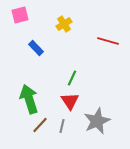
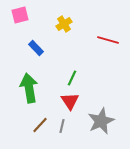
red line: moved 1 px up
green arrow: moved 11 px up; rotated 8 degrees clockwise
gray star: moved 4 px right
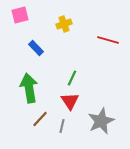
yellow cross: rotated 14 degrees clockwise
brown line: moved 6 px up
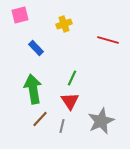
green arrow: moved 4 px right, 1 px down
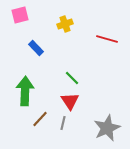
yellow cross: moved 1 px right
red line: moved 1 px left, 1 px up
green line: rotated 70 degrees counterclockwise
green arrow: moved 8 px left, 2 px down; rotated 12 degrees clockwise
gray star: moved 6 px right, 7 px down
gray line: moved 1 px right, 3 px up
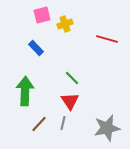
pink square: moved 22 px right
brown line: moved 1 px left, 5 px down
gray star: rotated 12 degrees clockwise
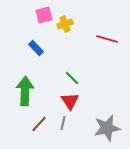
pink square: moved 2 px right
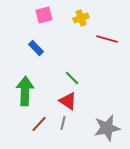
yellow cross: moved 16 px right, 6 px up
red triangle: moved 2 px left; rotated 24 degrees counterclockwise
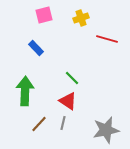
gray star: moved 1 px left, 2 px down
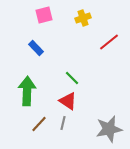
yellow cross: moved 2 px right
red line: moved 2 px right, 3 px down; rotated 55 degrees counterclockwise
green arrow: moved 2 px right
gray star: moved 3 px right, 1 px up
